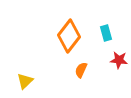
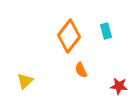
cyan rectangle: moved 2 px up
red star: moved 26 px down
orange semicircle: rotated 49 degrees counterclockwise
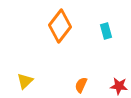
orange diamond: moved 9 px left, 10 px up
orange semicircle: moved 15 px down; rotated 49 degrees clockwise
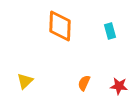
orange diamond: rotated 36 degrees counterclockwise
cyan rectangle: moved 4 px right
orange semicircle: moved 3 px right, 2 px up
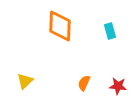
red star: moved 1 px left
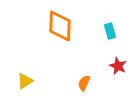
yellow triangle: rotated 12 degrees clockwise
red star: moved 20 px up; rotated 18 degrees clockwise
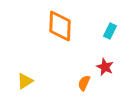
cyan rectangle: rotated 42 degrees clockwise
red star: moved 13 px left, 1 px down
